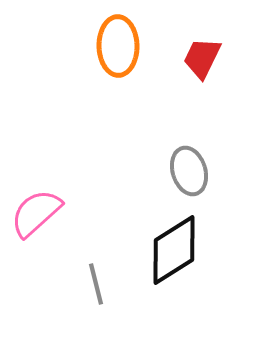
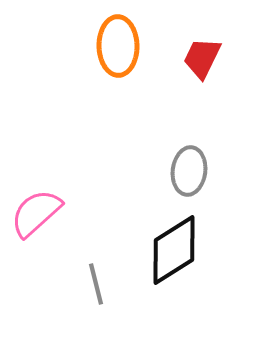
gray ellipse: rotated 24 degrees clockwise
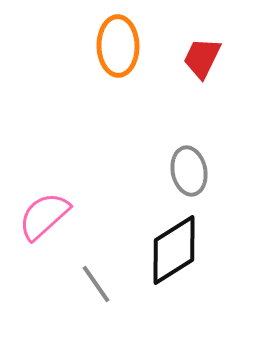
gray ellipse: rotated 18 degrees counterclockwise
pink semicircle: moved 8 px right, 3 px down
gray line: rotated 21 degrees counterclockwise
